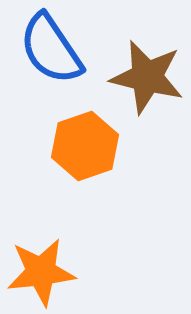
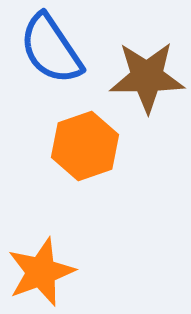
brown star: rotated 14 degrees counterclockwise
orange star: rotated 14 degrees counterclockwise
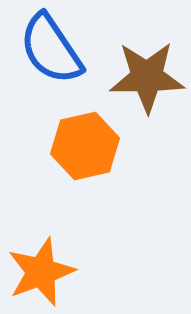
orange hexagon: rotated 6 degrees clockwise
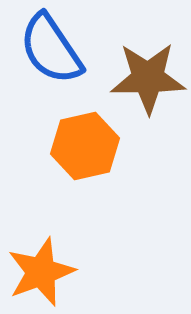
brown star: moved 1 px right, 1 px down
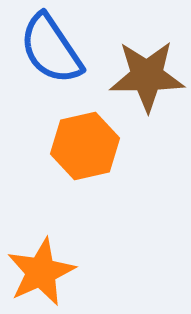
brown star: moved 1 px left, 2 px up
orange star: rotated 4 degrees counterclockwise
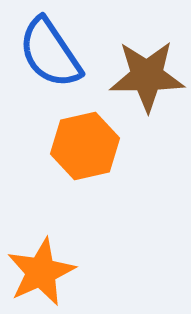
blue semicircle: moved 1 px left, 4 px down
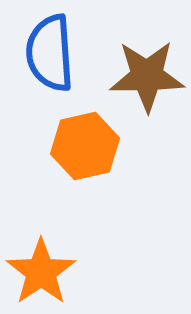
blue semicircle: rotated 30 degrees clockwise
orange star: rotated 10 degrees counterclockwise
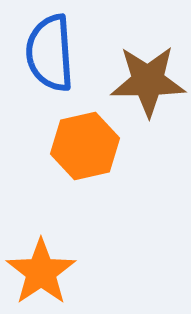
brown star: moved 1 px right, 5 px down
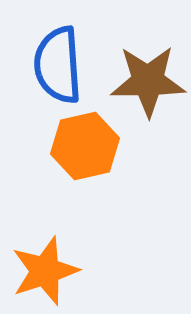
blue semicircle: moved 8 px right, 12 px down
orange star: moved 4 px right, 1 px up; rotated 16 degrees clockwise
